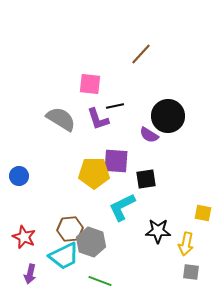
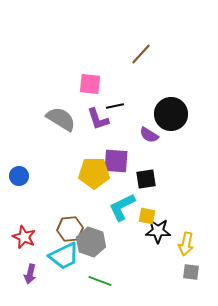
black circle: moved 3 px right, 2 px up
yellow square: moved 56 px left, 3 px down
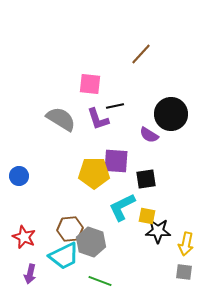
gray square: moved 7 px left
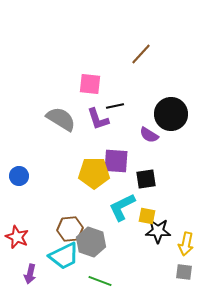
red star: moved 7 px left
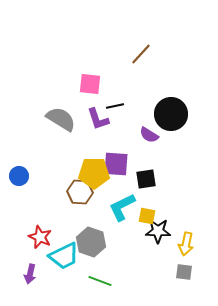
purple square: moved 3 px down
brown hexagon: moved 10 px right, 37 px up; rotated 10 degrees clockwise
red star: moved 23 px right
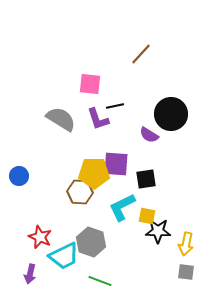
gray square: moved 2 px right
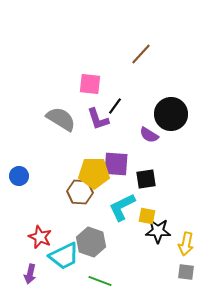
black line: rotated 42 degrees counterclockwise
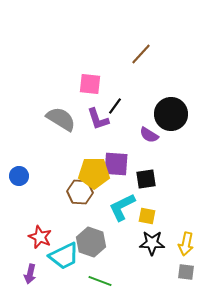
black star: moved 6 px left, 12 px down
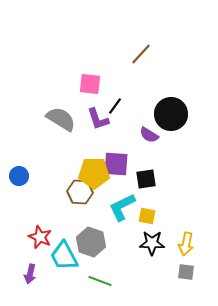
cyan trapezoid: rotated 88 degrees clockwise
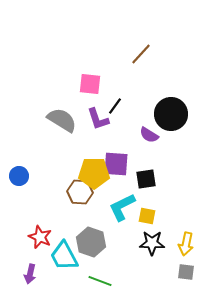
gray semicircle: moved 1 px right, 1 px down
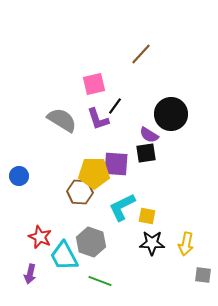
pink square: moved 4 px right; rotated 20 degrees counterclockwise
black square: moved 26 px up
gray square: moved 17 px right, 3 px down
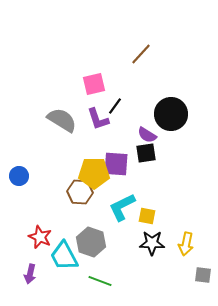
purple semicircle: moved 2 px left
